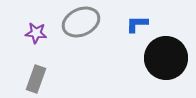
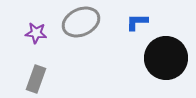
blue L-shape: moved 2 px up
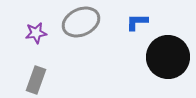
purple star: rotated 15 degrees counterclockwise
black circle: moved 2 px right, 1 px up
gray rectangle: moved 1 px down
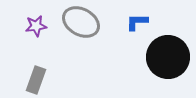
gray ellipse: rotated 54 degrees clockwise
purple star: moved 7 px up
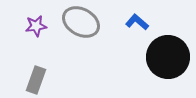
blue L-shape: rotated 40 degrees clockwise
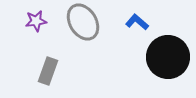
gray ellipse: moved 2 px right; rotated 30 degrees clockwise
purple star: moved 5 px up
gray rectangle: moved 12 px right, 9 px up
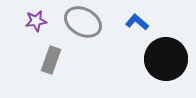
gray ellipse: rotated 30 degrees counterclockwise
black circle: moved 2 px left, 2 px down
gray rectangle: moved 3 px right, 11 px up
